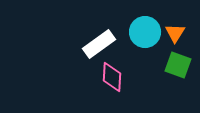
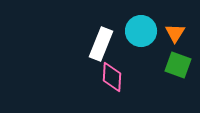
cyan circle: moved 4 px left, 1 px up
white rectangle: moved 2 px right; rotated 32 degrees counterclockwise
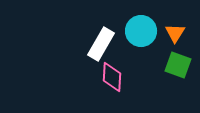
white rectangle: rotated 8 degrees clockwise
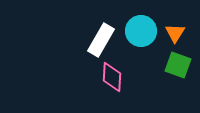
white rectangle: moved 4 px up
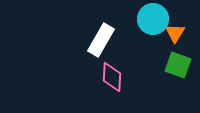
cyan circle: moved 12 px right, 12 px up
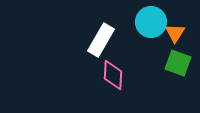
cyan circle: moved 2 px left, 3 px down
green square: moved 2 px up
pink diamond: moved 1 px right, 2 px up
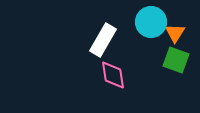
white rectangle: moved 2 px right
green square: moved 2 px left, 3 px up
pink diamond: rotated 12 degrees counterclockwise
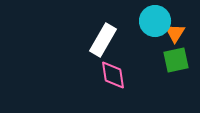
cyan circle: moved 4 px right, 1 px up
green square: rotated 32 degrees counterclockwise
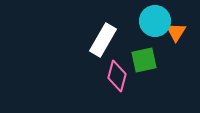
orange triangle: moved 1 px right, 1 px up
green square: moved 32 px left
pink diamond: moved 4 px right, 1 px down; rotated 24 degrees clockwise
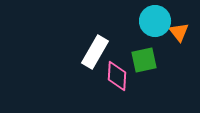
orange triangle: moved 3 px right; rotated 10 degrees counterclockwise
white rectangle: moved 8 px left, 12 px down
pink diamond: rotated 12 degrees counterclockwise
